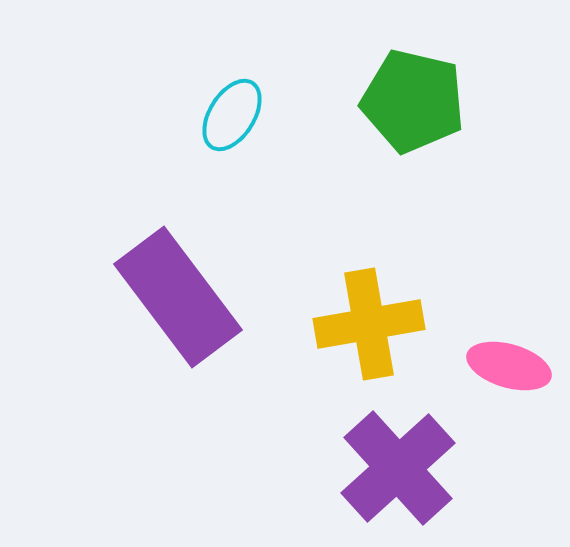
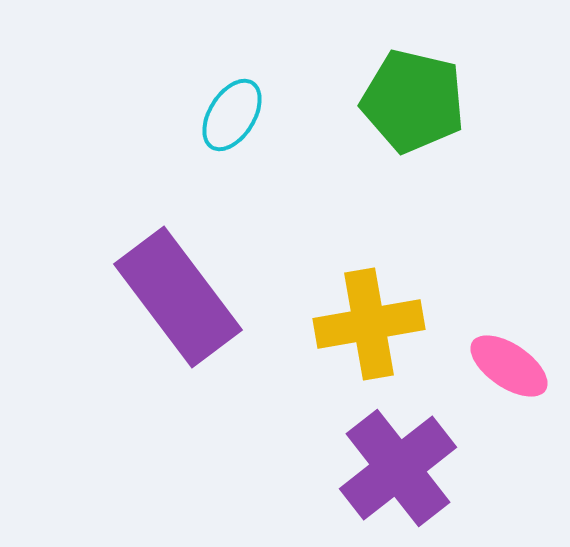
pink ellipse: rotated 18 degrees clockwise
purple cross: rotated 4 degrees clockwise
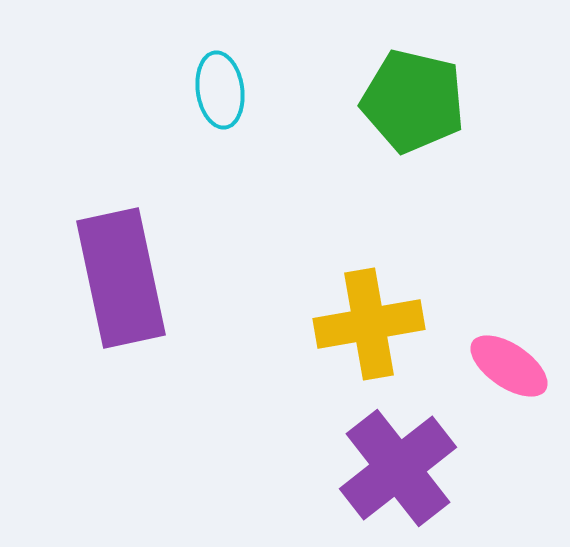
cyan ellipse: moved 12 px left, 25 px up; rotated 40 degrees counterclockwise
purple rectangle: moved 57 px left, 19 px up; rotated 25 degrees clockwise
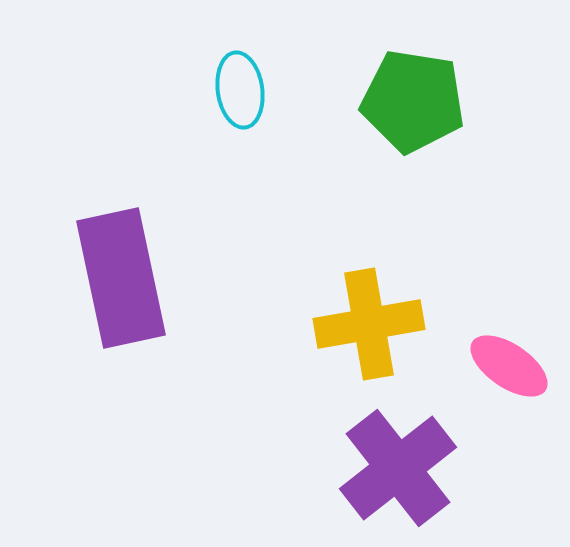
cyan ellipse: moved 20 px right
green pentagon: rotated 4 degrees counterclockwise
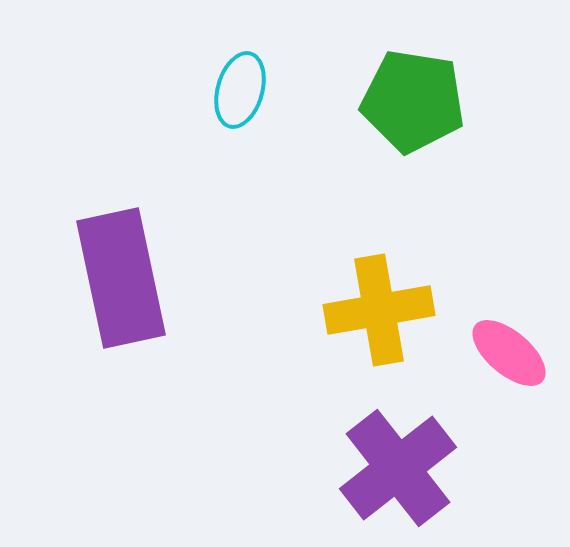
cyan ellipse: rotated 24 degrees clockwise
yellow cross: moved 10 px right, 14 px up
pink ellipse: moved 13 px up; rotated 6 degrees clockwise
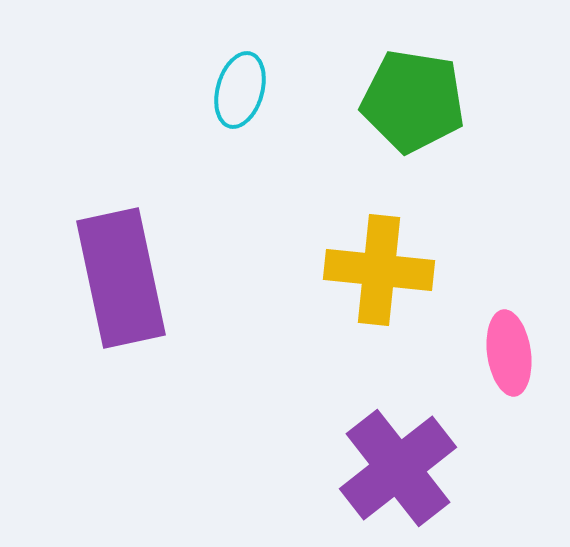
yellow cross: moved 40 px up; rotated 16 degrees clockwise
pink ellipse: rotated 42 degrees clockwise
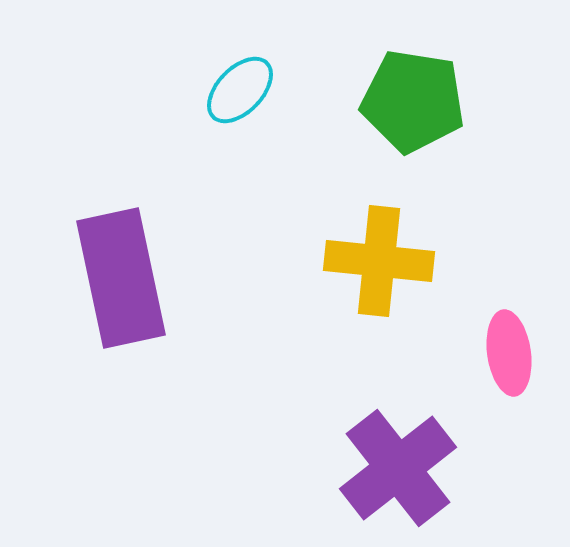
cyan ellipse: rotated 28 degrees clockwise
yellow cross: moved 9 px up
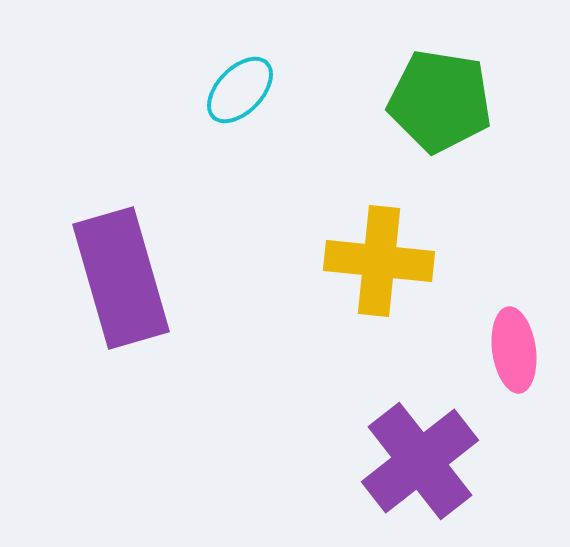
green pentagon: moved 27 px right
purple rectangle: rotated 4 degrees counterclockwise
pink ellipse: moved 5 px right, 3 px up
purple cross: moved 22 px right, 7 px up
